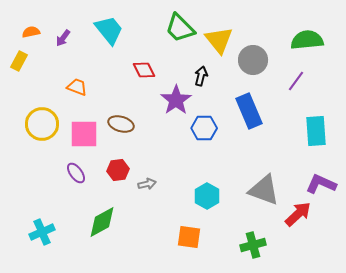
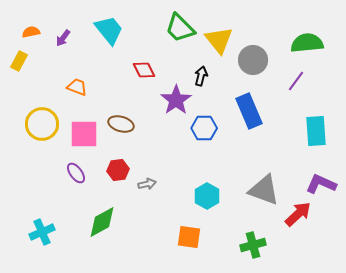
green semicircle: moved 3 px down
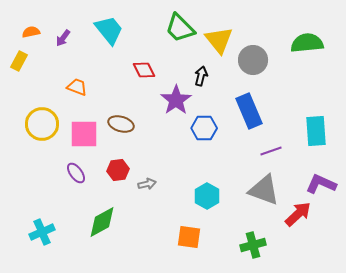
purple line: moved 25 px left, 70 px down; rotated 35 degrees clockwise
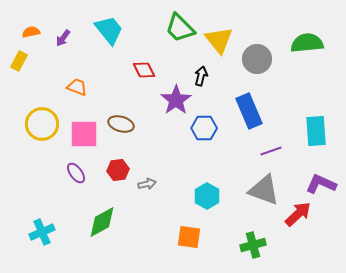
gray circle: moved 4 px right, 1 px up
